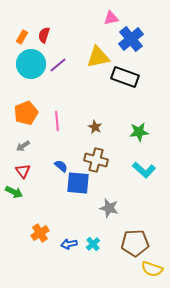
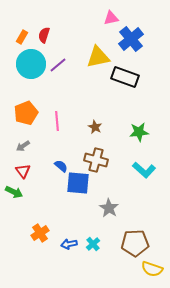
gray star: rotated 18 degrees clockwise
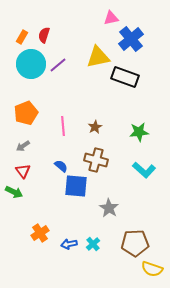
pink line: moved 6 px right, 5 px down
brown star: rotated 16 degrees clockwise
blue square: moved 2 px left, 3 px down
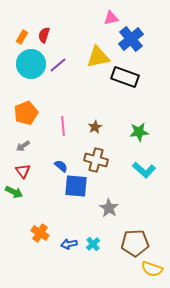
orange cross: rotated 24 degrees counterclockwise
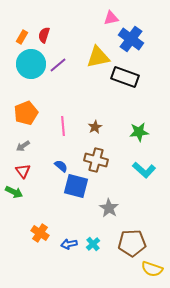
blue cross: rotated 15 degrees counterclockwise
blue square: rotated 10 degrees clockwise
brown pentagon: moved 3 px left
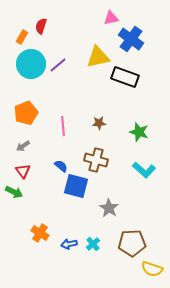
red semicircle: moved 3 px left, 9 px up
brown star: moved 4 px right, 4 px up; rotated 24 degrees clockwise
green star: rotated 24 degrees clockwise
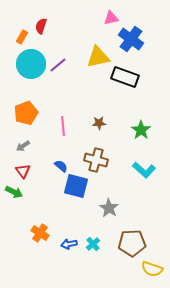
green star: moved 2 px right, 2 px up; rotated 18 degrees clockwise
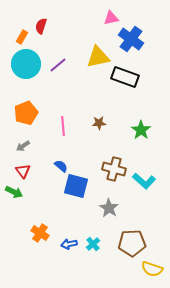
cyan circle: moved 5 px left
brown cross: moved 18 px right, 9 px down
cyan L-shape: moved 11 px down
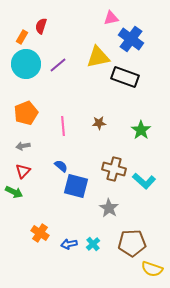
gray arrow: rotated 24 degrees clockwise
red triangle: rotated 21 degrees clockwise
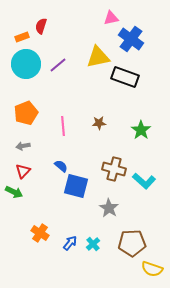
orange rectangle: rotated 40 degrees clockwise
blue arrow: moved 1 px right, 1 px up; rotated 140 degrees clockwise
